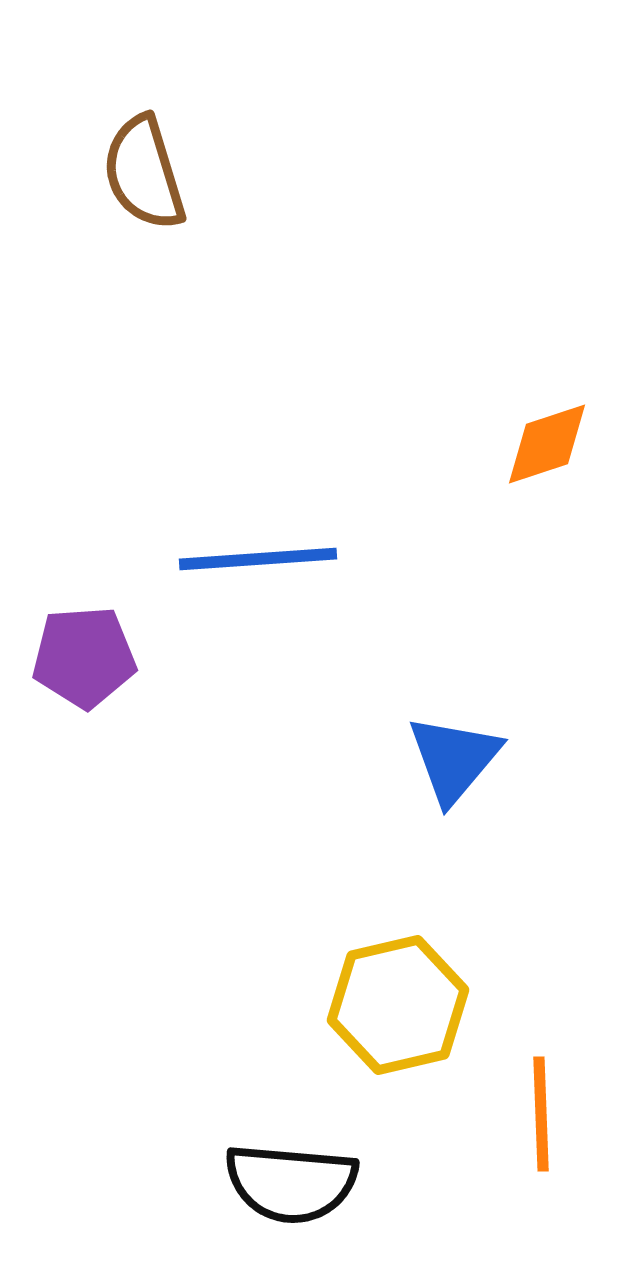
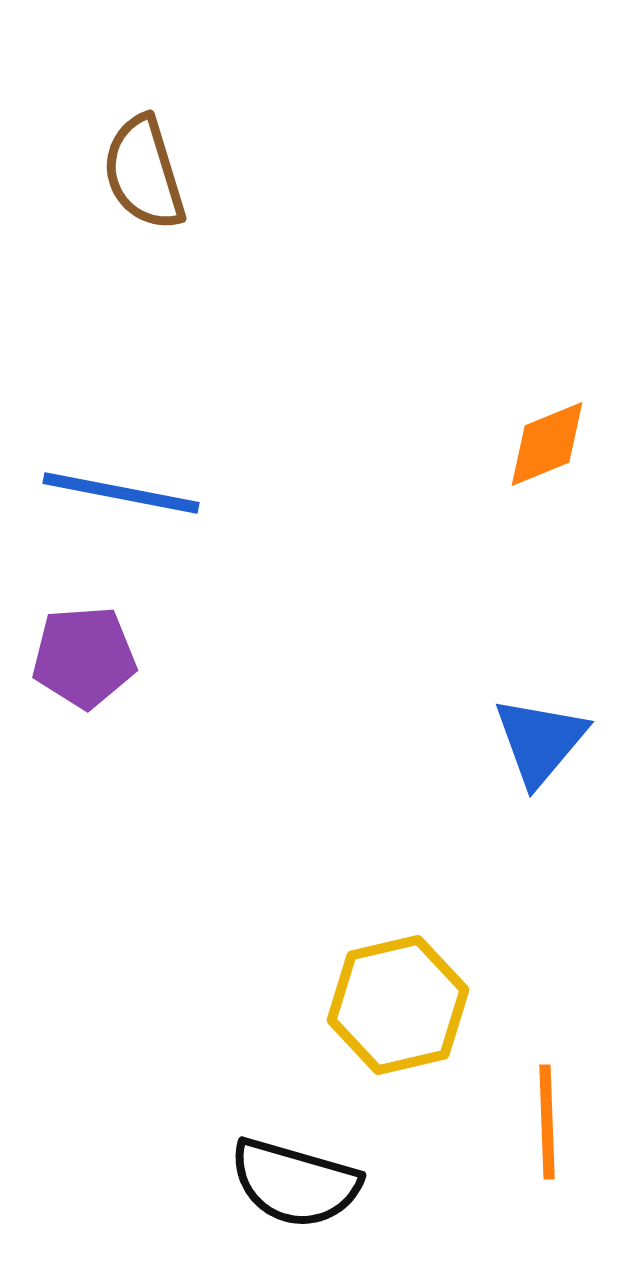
orange diamond: rotated 4 degrees counterclockwise
blue line: moved 137 px left, 66 px up; rotated 15 degrees clockwise
blue triangle: moved 86 px right, 18 px up
orange line: moved 6 px right, 8 px down
black semicircle: moved 4 px right; rotated 11 degrees clockwise
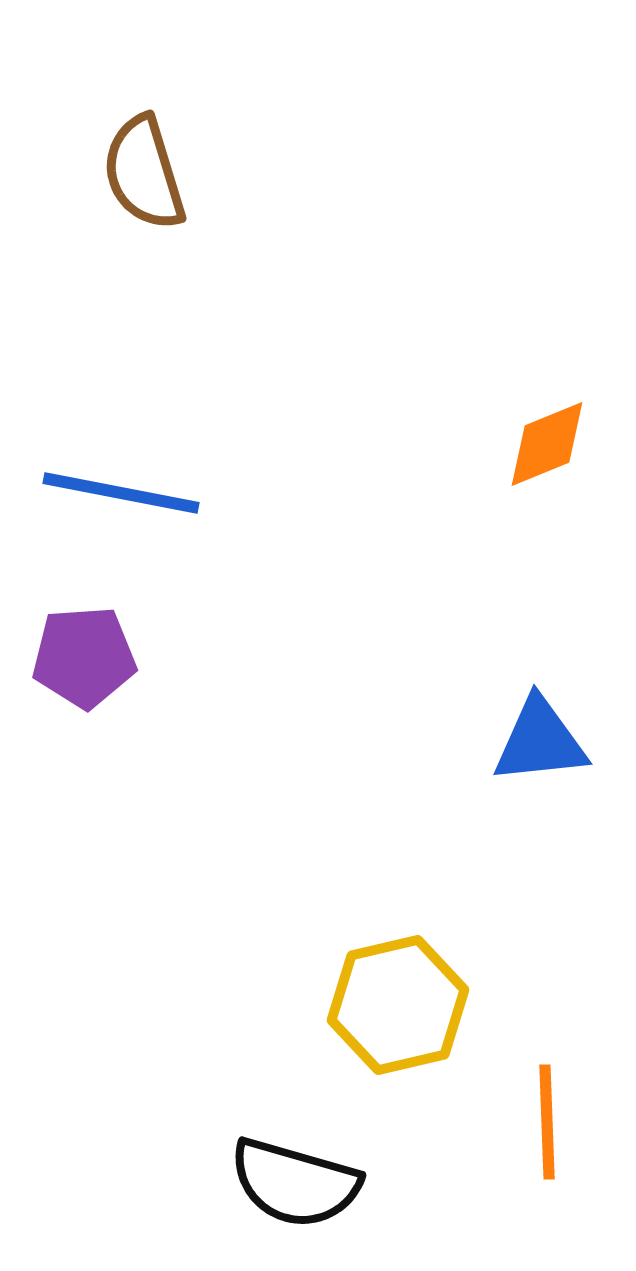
blue triangle: rotated 44 degrees clockwise
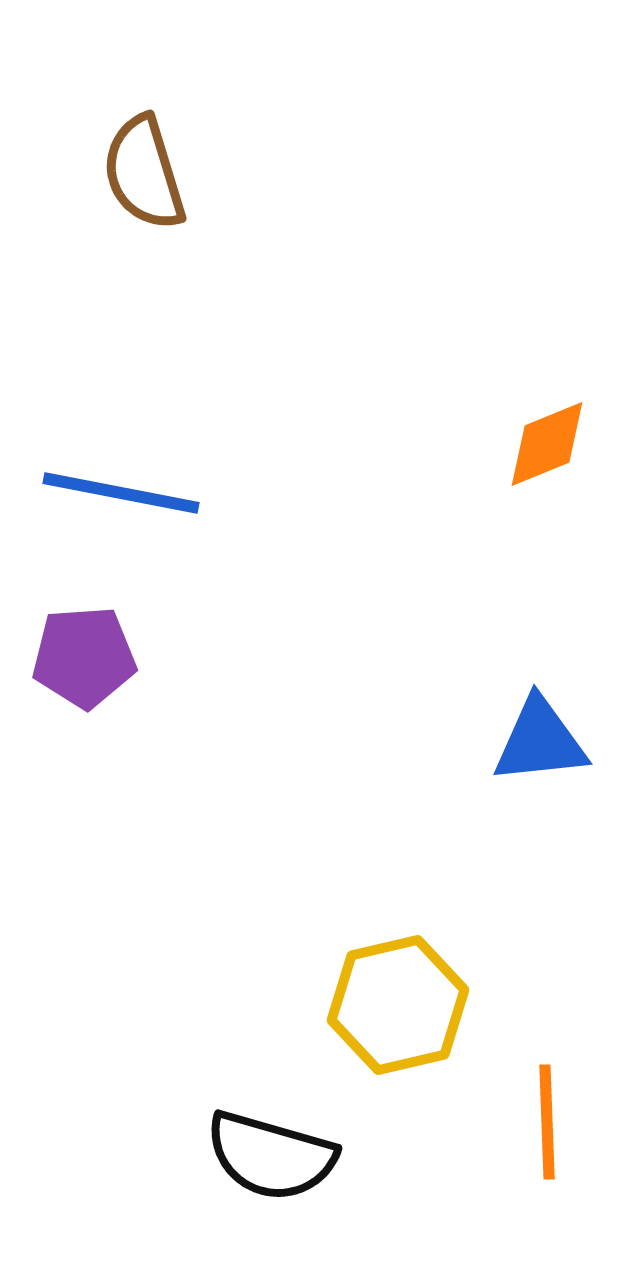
black semicircle: moved 24 px left, 27 px up
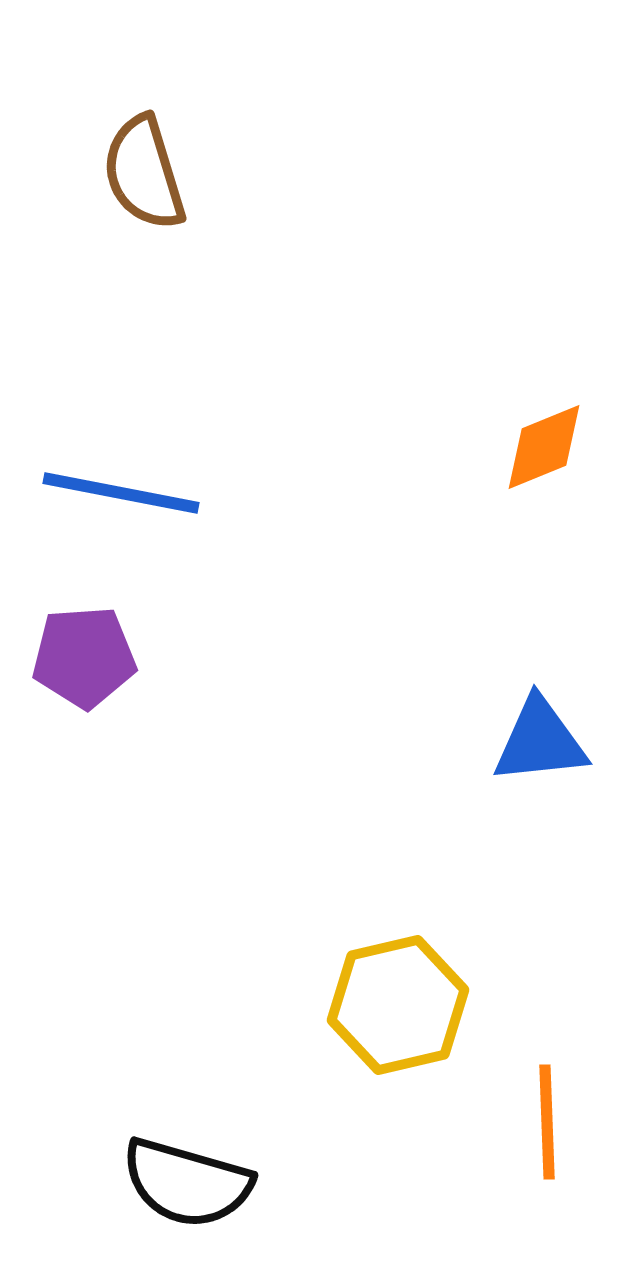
orange diamond: moved 3 px left, 3 px down
black semicircle: moved 84 px left, 27 px down
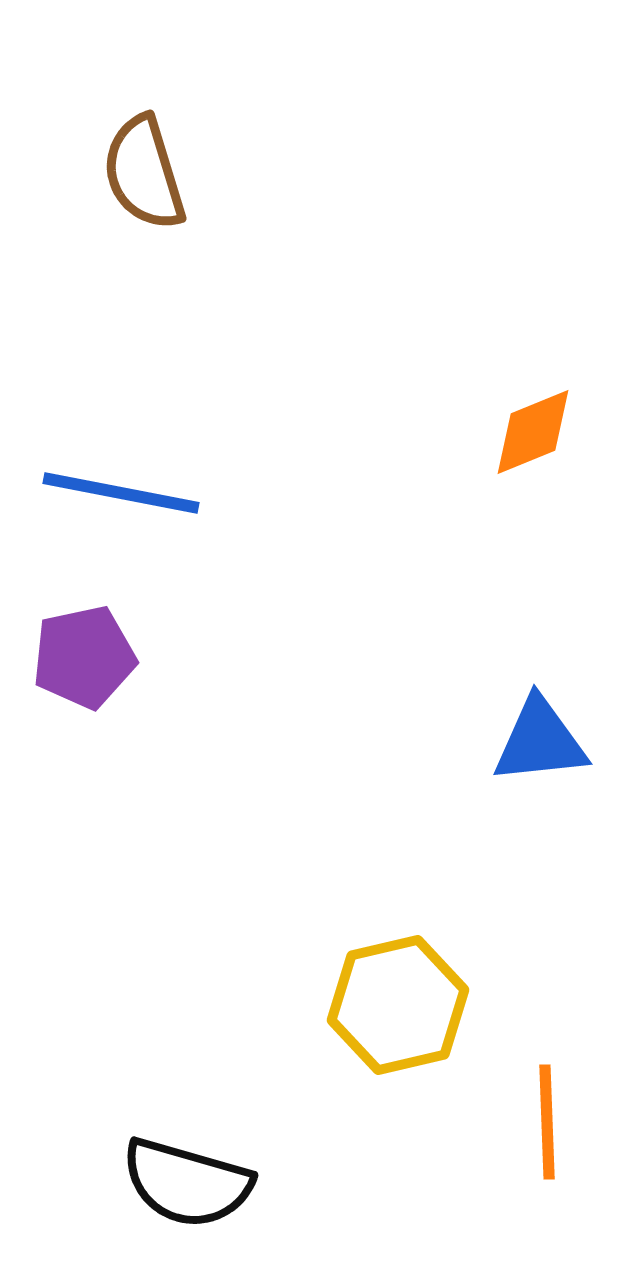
orange diamond: moved 11 px left, 15 px up
purple pentagon: rotated 8 degrees counterclockwise
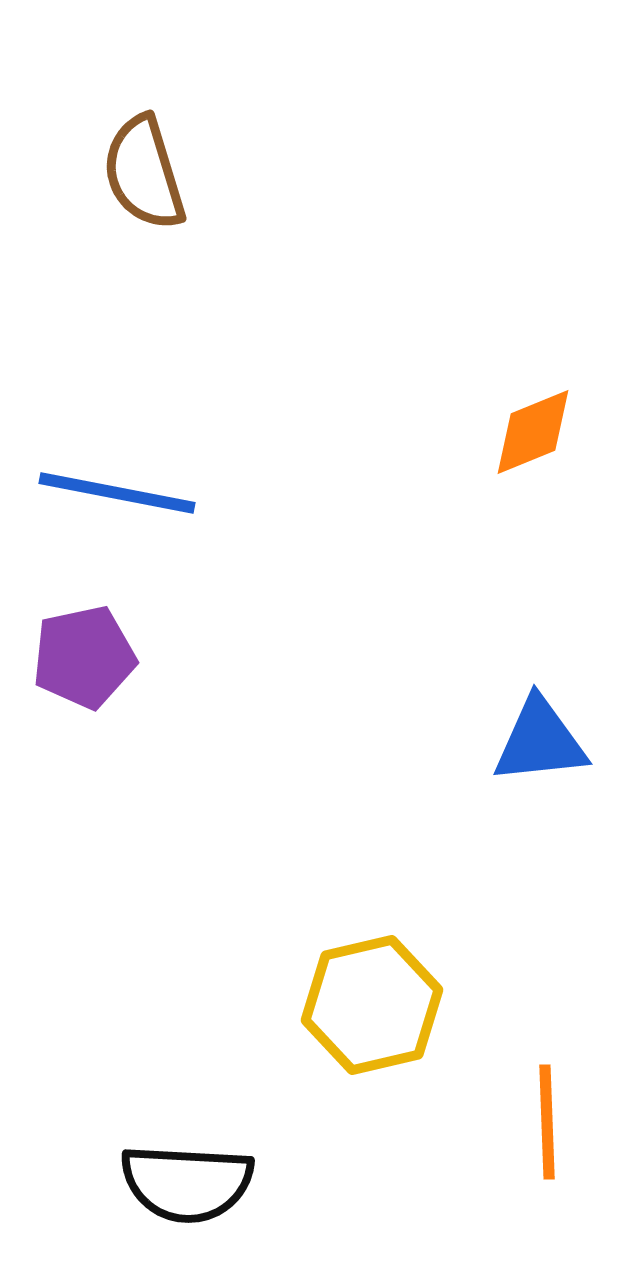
blue line: moved 4 px left
yellow hexagon: moved 26 px left
black semicircle: rotated 13 degrees counterclockwise
